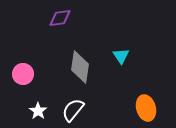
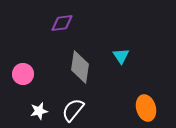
purple diamond: moved 2 px right, 5 px down
white star: moved 1 px right; rotated 24 degrees clockwise
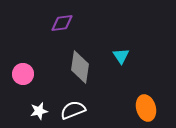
white semicircle: rotated 30 degrees clockwise
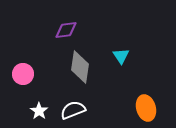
purple diamond: moved 4 px right, 7 px down
white star: rotated 24 degrees counterclockwise
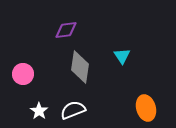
cyan triangle: moved 1 px right
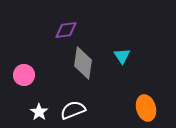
gray diamond: moved 3 px right, 4 px up
pink circle: moved 1 px right, 1 px down
white star: moved 1 px down
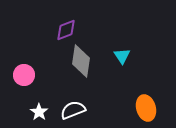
purple diamond: rotated 15 degrees counterclockwise
gray diamond: moved 2 px left, 2 px up
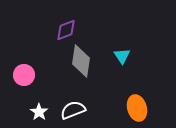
orange ellipse: moved 9 px left
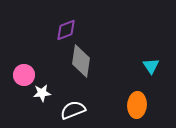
cyan triangle: moved 29 px right, 10 px down
orange ellipse: moved 3 px up; rotated 20 degrees clockwise
white star: moved 3 px right, 19 px up; rotated 30 degrees clockwise
